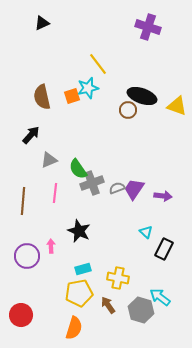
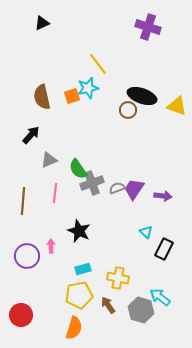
yellow pentagon: moved 2 px down
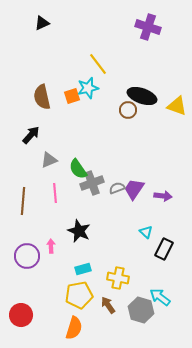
pink line: rotated 12 degrees counterclockwise
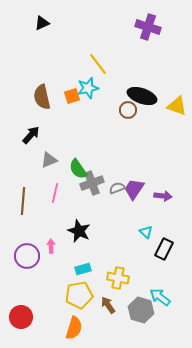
pink line: rotated 18 degrees clockwise
red circle: moved 2 px down
